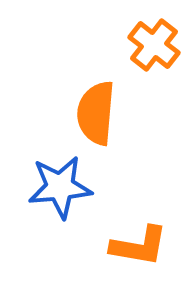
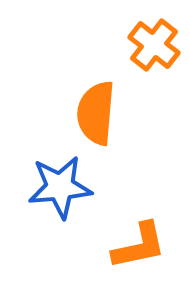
orange L-shape: rotated 22 degrees counterclockwise
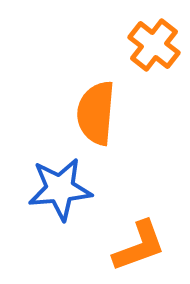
blue star: moved 2 px down
orange L-shape: rotated 8 degrees counterclockwise
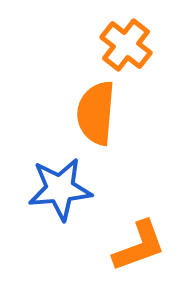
orange cross: moved 28 px left
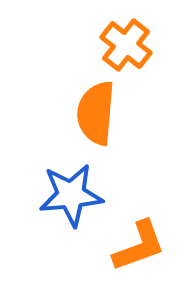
blue star: moved 11 px right, 6 px down
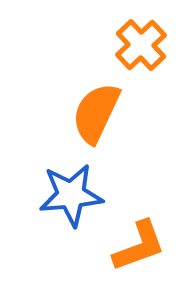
orange cross: moved 15 px right; rotated 9 degrees clockwise
orange semicircle: rotated 20 degrees clockwise
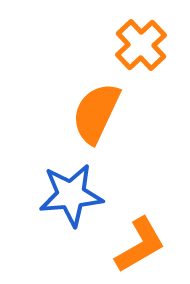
orange L-shape: moved 1 px right, 1 px up; rotated 10 degrees counterclockwise
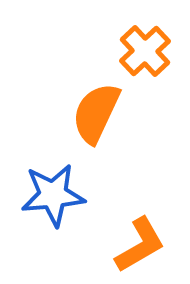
orange cross: moved 4 px right, 6 px down
blue star: moved 18 px left
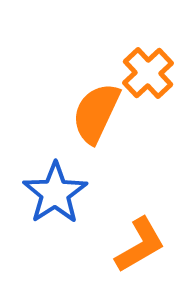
orange cross: moved 3 px right, 22 px down
blue star: moved 2 px right, 2 px up; rotated 28 degrees counterclockwise
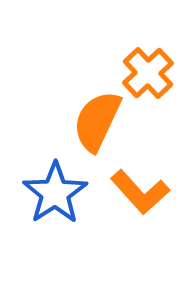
orange semicircle: moved 1 px right, 8 px down
orange L-shape: moved 53 px up; rotated 78 degrees clockwise
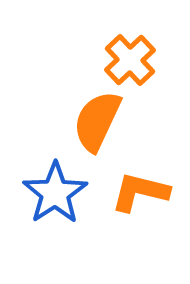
orange cross: moved 18 px left, 13 px up
orange L-shape: rotated 146 degrees clockwise
